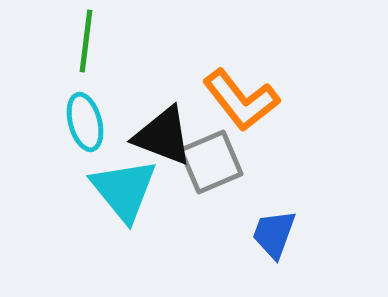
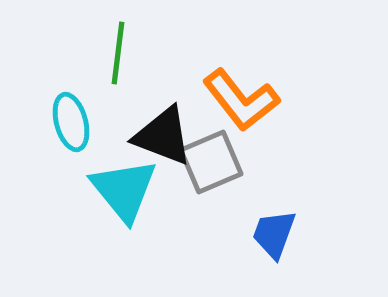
green line: moved 32 px right, 12 px down
cyan ellipse: moved 14 px left
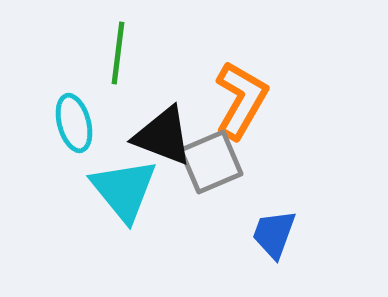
orange L-shape: rotated 112 degrees counterclockwise
cyan ellipse: moved 3 px right, 1 px down
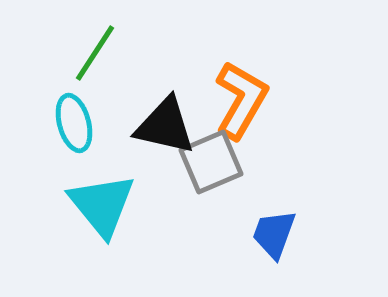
green line: moved 23 px left; rotated 26 degrees clockwise
black triangle: moved 2 px right, 10 px up; rotated 8 degrees counterclockwise
cyan triangle: moved 22 px left, 15 px down
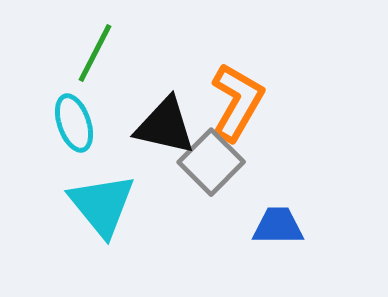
green line: rotated 6 degrees counterclockwise
orange L-shape: moved 4 px left, 2 px down
cyan ellipse: rotated 4 degrees counterclockwise
gray square: rotated 22 degrees counterclockwise
blue trapezoid: moved 4 px right, 8 px up; rotated 70 degrees clockwise
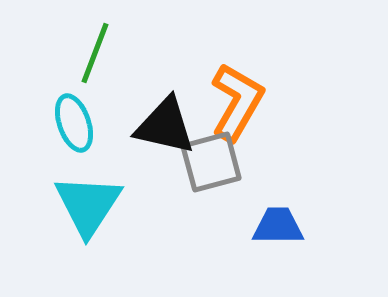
green line: rotated 6 degrees counterclockwise
gray square: rotated 30 degrees clockwise
cyan triangle: moved 14 px left; rotated 12 degrees clockwise
